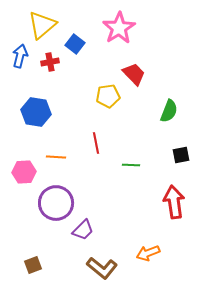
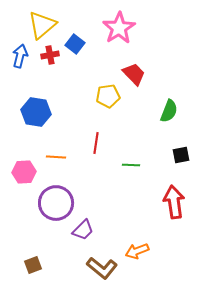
red cross: moved 7 px up
red line: rotated 20 degrees clockwise
orange arrow: moved 11 px left, 2 px up
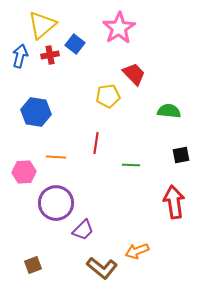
green semicircle: rotated 105 degrees counterclockwise
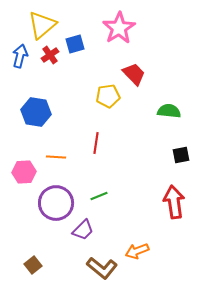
blue square: rotated 36 degrees clockwise
red cross: rotated 24 degrees counterclockwise
green line: moved 32 px left, 31 px down; rotated 24 degrees counterclockwise
brown square: rotated 18 degrees counterclockwise
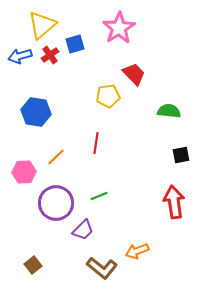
blue arrow: rotated 120 degrees counterclockwise
orange line: rotated 48 degrees counterclockwise
